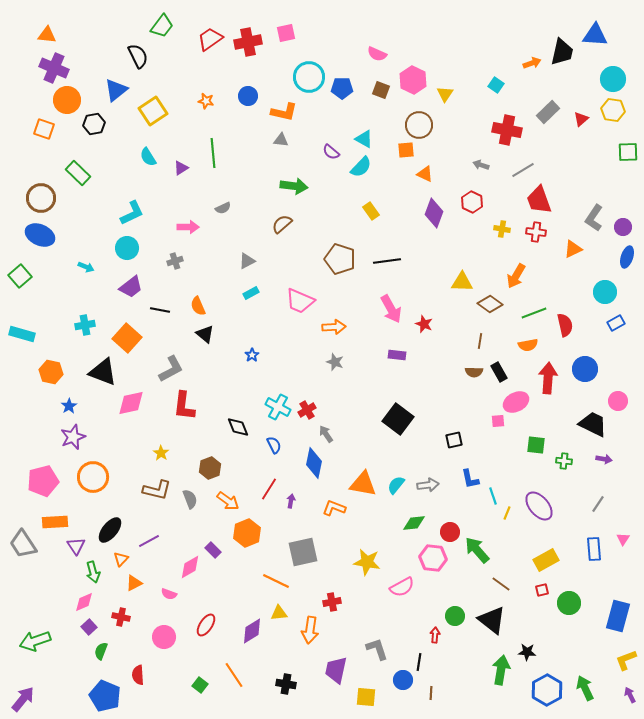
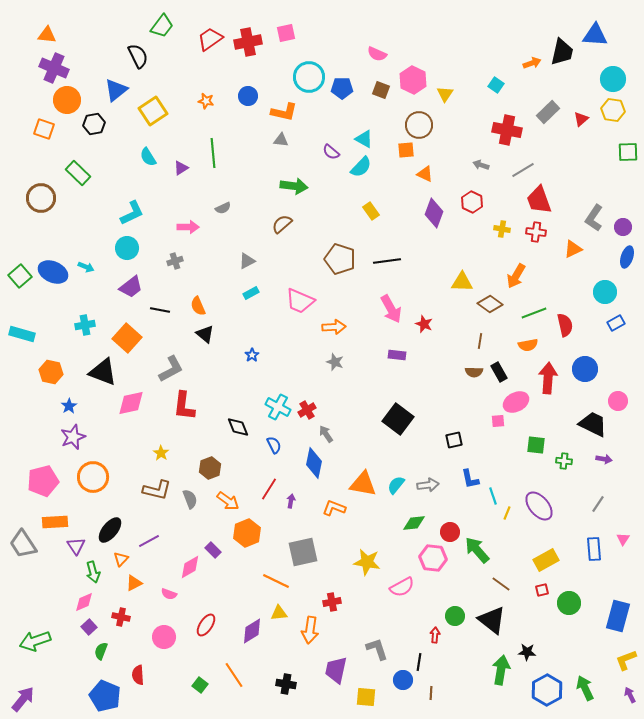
blue ellipse at (40, 235): moved 13 px right, 37 px down
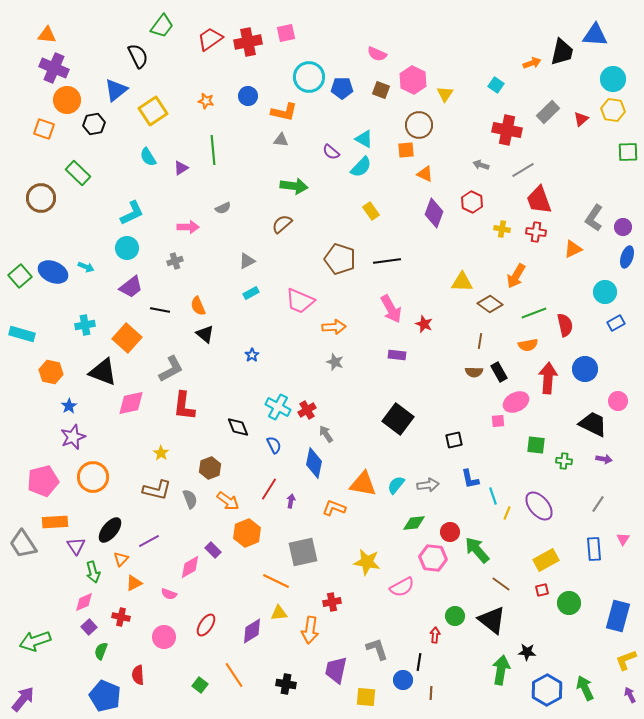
green line at (213, 153): moved 3 px up
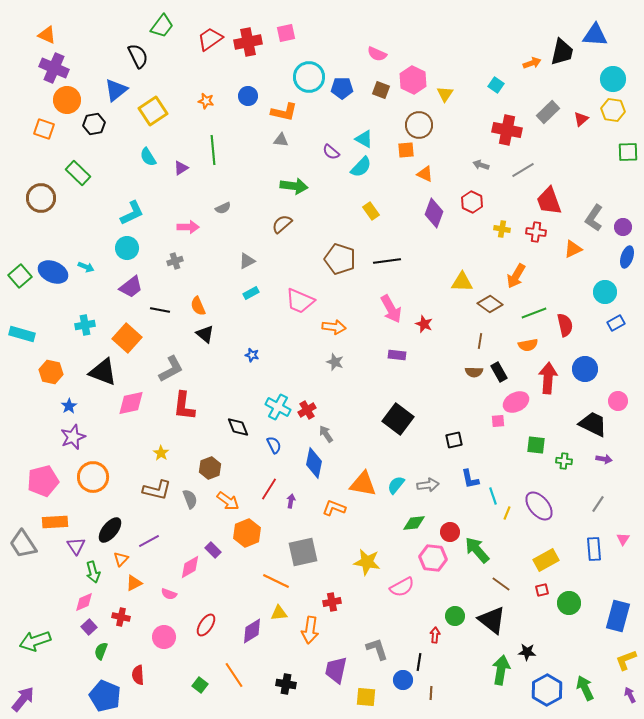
orange triangle at (47, 35): rotated 18 degrees clockwise
red trapezoid at (539, 200): moved 10 px right, 1 px down
orange arrow at (334, 327): rotated 10 degrees clockwise
blue star at (252, 355): rotated 24 degrees counterclockwise
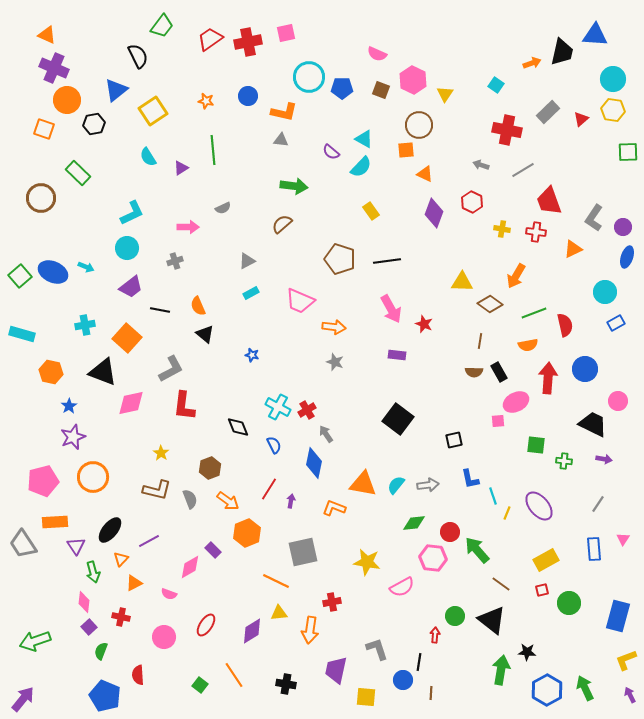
pink diamond at (84, 602): rotated 60 degrees counterclockwise
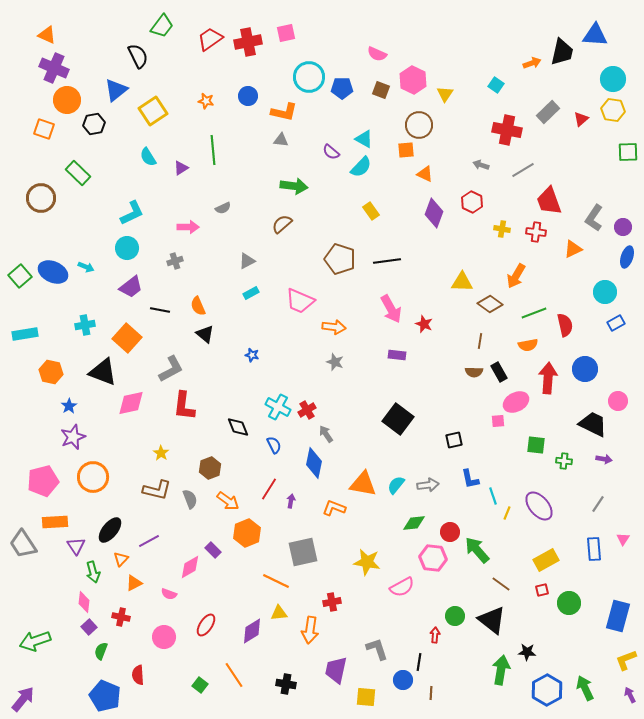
cyan rectangle at (22, 334): moved 3 px right; rotated 25 degrees counterclockwise
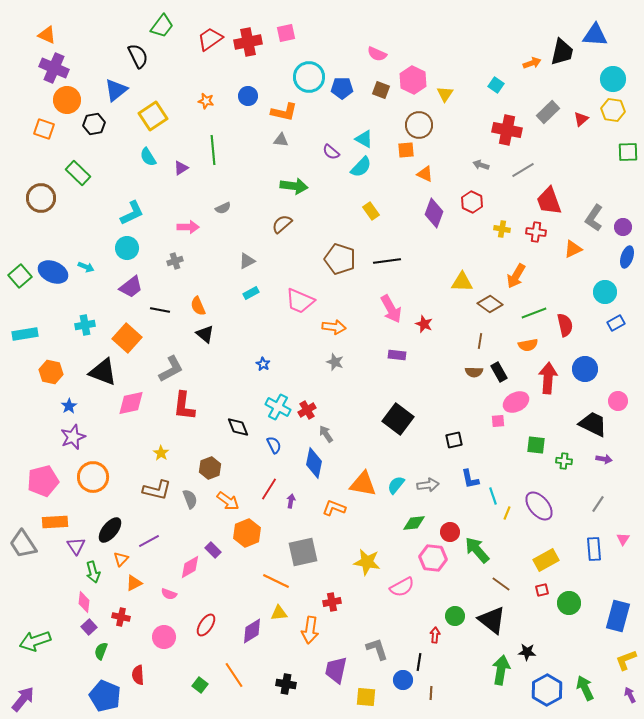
yellow square at (153, 111): moved 5 px down
blue star at (252, 355): moved 11 px right, 9 px down; rotated 16 degrees clockwise
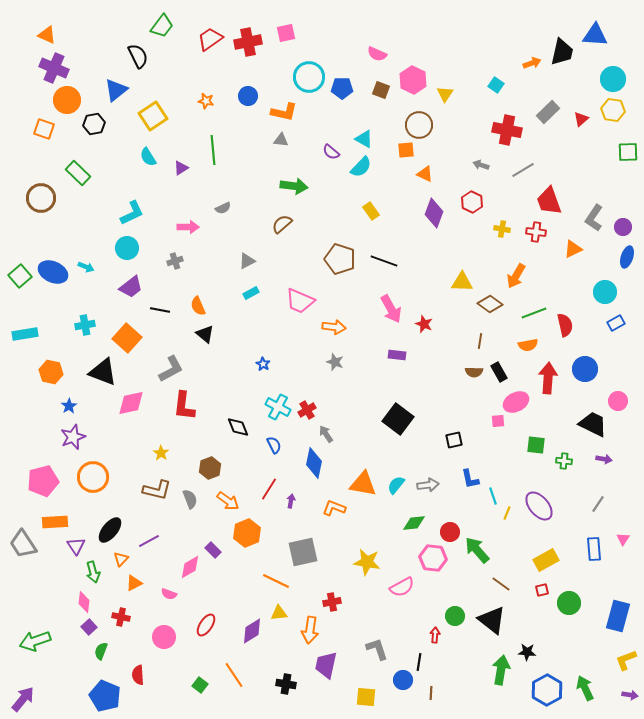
black line at (387, 261): moved 3 px left; rotated 28 degrees clockwise
purple trapezoid at (336, 670): moved 10 px left, 5 px up
purple arrow at (630, 695): rotated 126 degrees clockwise
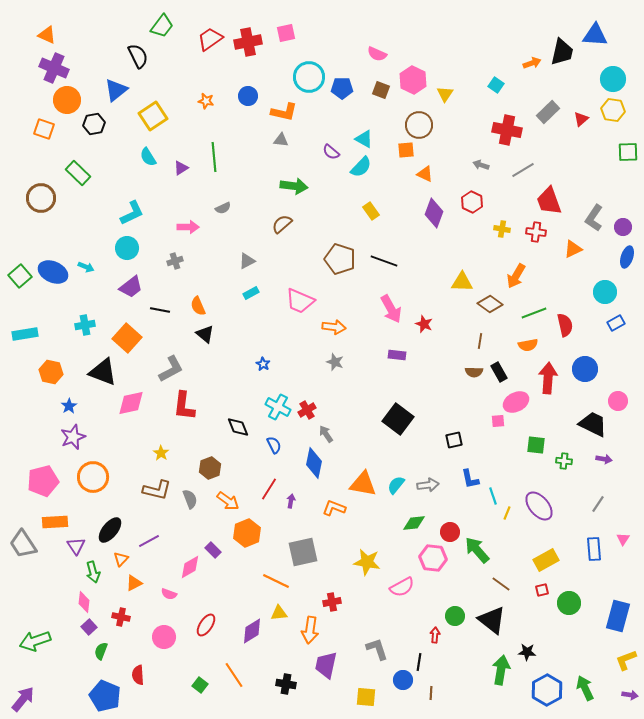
green line at (213, 150): moved 1 px right, 7 px down
